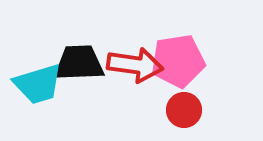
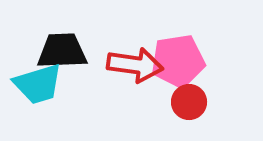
black trapezoid: moved 17 px left, 12 px up
red circle: moved 5 px right, 8 px up
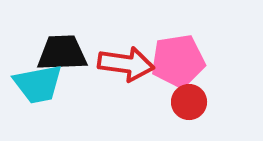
black trapezoid: moved 2 px down
red arrow: moved 9 px left, 1 px up
cyan trapezoid: rotated 6 degrees clockwise
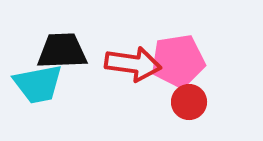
black trapezoid: moved 2 px up
red arrow: moved 7 px right
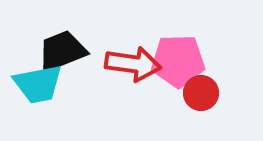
black trapezoid: rotated 20 degrees counterclockwise
pink pentagon: rotated 8 degrees clockwise
red circle: moved 12 px right, 9 px up
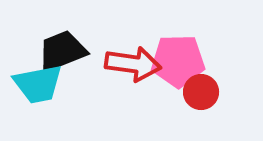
red circle: moved 1 px up
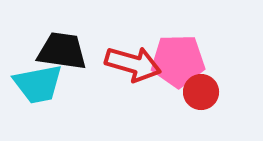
black trapezoid: rotated 30 degrees clockwise
red arrow: rotated 8 degrees clockwise
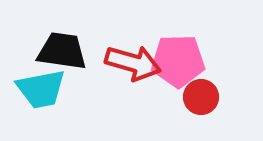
red arrow: moved 1 px up
cyan trapezoid: moved 3 px right, 5 px down
red circle: moved 5 px down
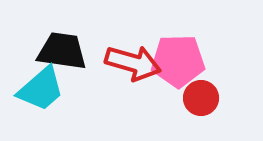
cyan trapezoid: rotated 30 degrees counterclockwise
red circle: moved 1 px down
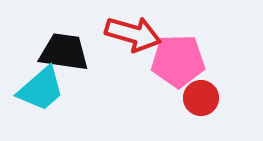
black trapezoid: moved 2 px right, 1 px down
red arrow: moved 29 px up
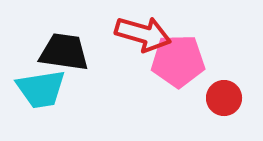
red arrow: moved 10 px right
cyan trapezoid: rotated 32 degrees clockwise
red circle: moved 23 px right
